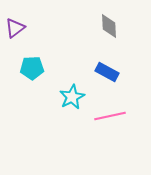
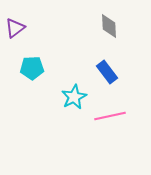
blue rectangle: rotated 25 degrees clockwise
cyan star: moved 2 px right
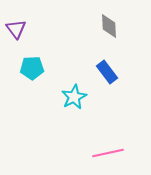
purple triangle: moved 1 px right, 1 px down; rotated 30 degrees counterclockwise
pink line: moved 2 px left, 37 px down
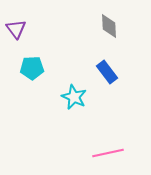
cyan star: rotated 20 degrees counterclockwise
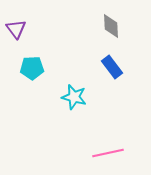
gray diamond: moved 2 px right
blue rectangle: moved 5 px right, 5 px up
cyan star: rotated 10 degrees counterclockwise
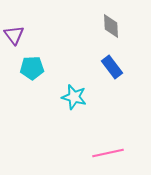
purple triangle: moved 2 px left, 6 px down
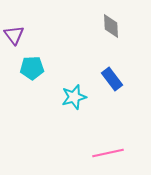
blue rectangle: moved 12 px down
cyan star: rotated 30 degrees counterclockwise
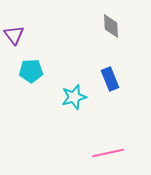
cyan pentagon: moved 1 px left, 3 px down
blue rectangle: moved 2 px left; rotated 15 degrees clockwise
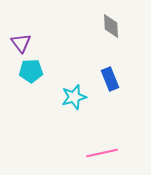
purple triangle: moved 7 px right, 8 px down
pink line: moved 6 px left
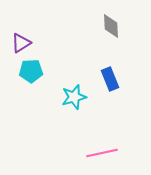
purple triangle: rotated 35 degrees clockwise
